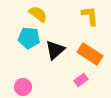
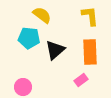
yellow semicircle: moved 4 px right, 1 px down
orange rectangle: moved 2 px up; rotated 55 degrees clockwise
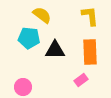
black triangle: rotated 40 degrees clockwise
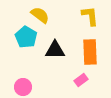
yellow semicircle: moved 2 px left
cyan pentagon: moved 3 px left, 1 px up; rotated 25 degrees clockwise
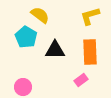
yellow L-shape: rotated 100 degrees counterclockwise
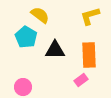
orange rectangle: moved 1 px left, 3 px down
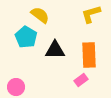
yellow L-shape: moved 1 px right, 2 px up
pink circle: moved 7 px left
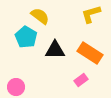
yellow semicircle: moved 1 px down
orange rectangle: moved 1 px right, 2 px up; rotated 55 degrees counterclockwise
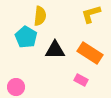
yellow semicircle: rotated 60 degrees clockwise
pink rectangle: rotated 64 degrees clockwise
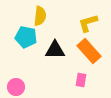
yellow L-shape: moved 3 px left, 9 px down
cyan pentagon: rotated 20 degrees counterclockwise
orange rectangle: moved 1 px left, 2 px up; rotated 15 degrees clockwise
pink rectangle: rotated 72 degrees clockwise
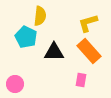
cyan pentagon: rotated 15 degrees clockwise
black triangle: moved 1 px left, 2 px down
pink circle: moved 1 px left, 3 px up
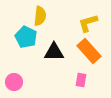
pink circle: moved 1 px left, 2 px up
